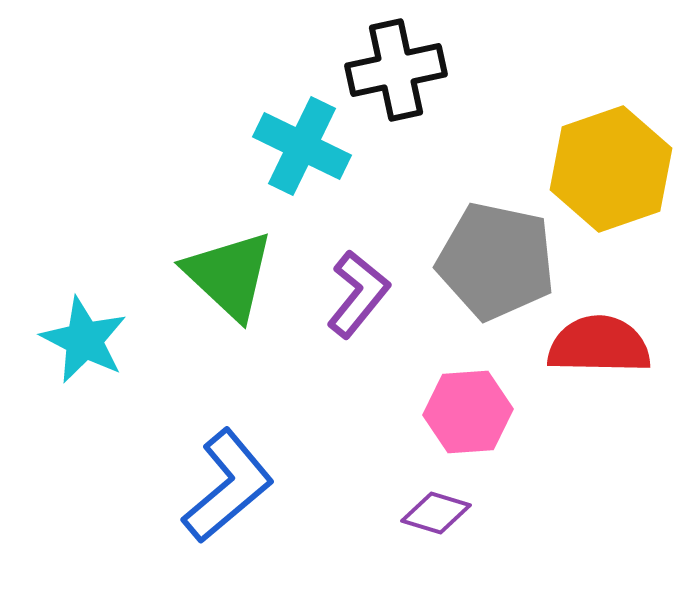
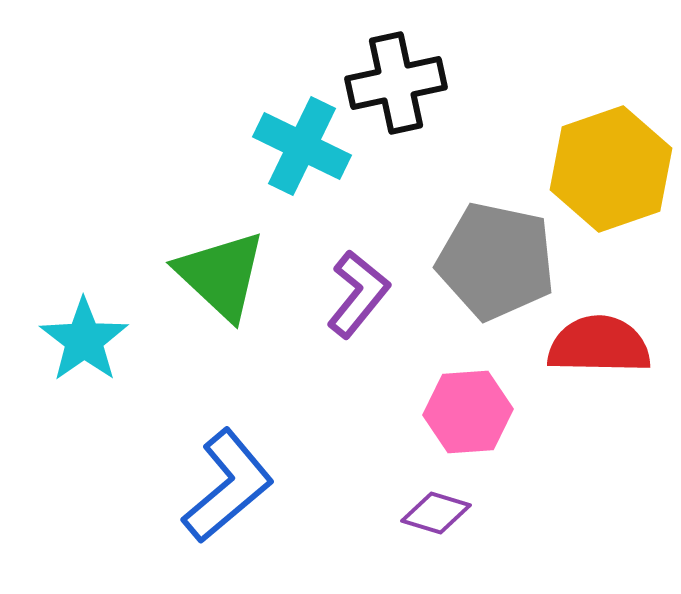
black cross: moved 13 px down
green triangle: moved 8 px left
cyan star: rotated 10 degrees clockwise
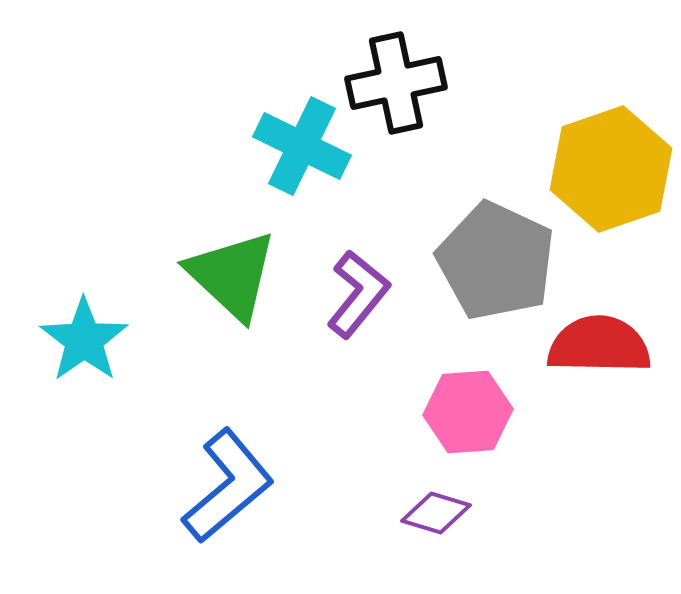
gray pentagon: rotated 13 degrees clockwise
green triangle: moved 11 px right
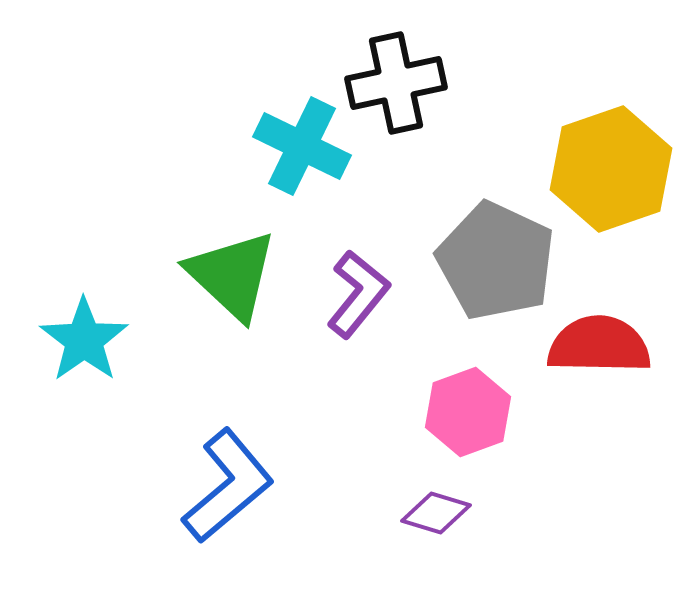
pink hexagon: rotated 16 degrees counterclockwise
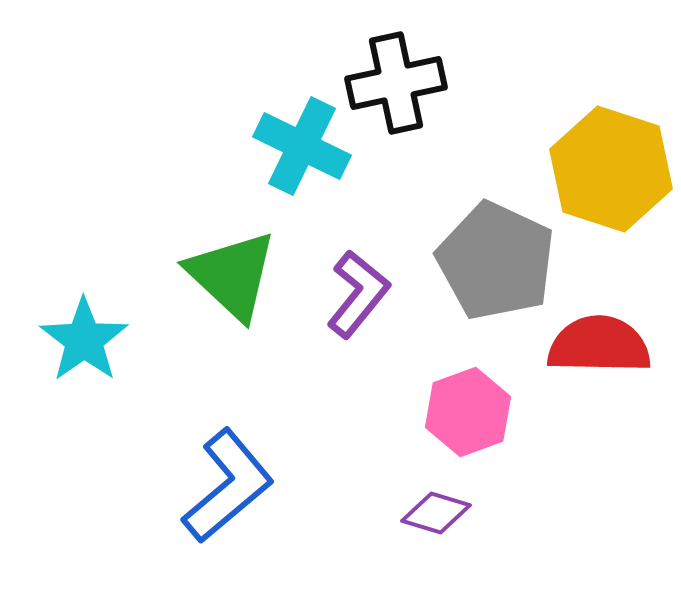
yellow hexagon: rotated 23 degrees counterclockwise
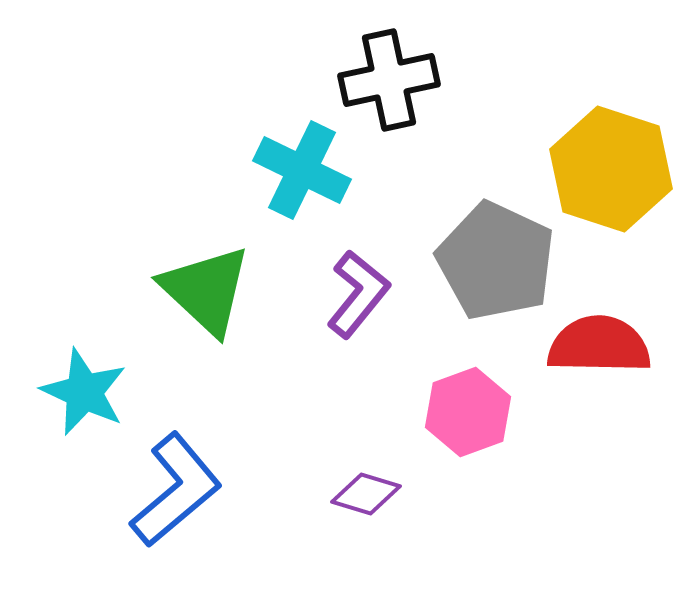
black cross: moved 7 px left, 3 px up
cyan cross: moved 24 px down
green triangle: moved 26 px left, 15 px down
cyan star: moved 52 px down; rotated 12 degrees counterclockwise
blue L-shape: moved 52 px left, 4 px down
purple diamond: moved 70 px left, 19 px up
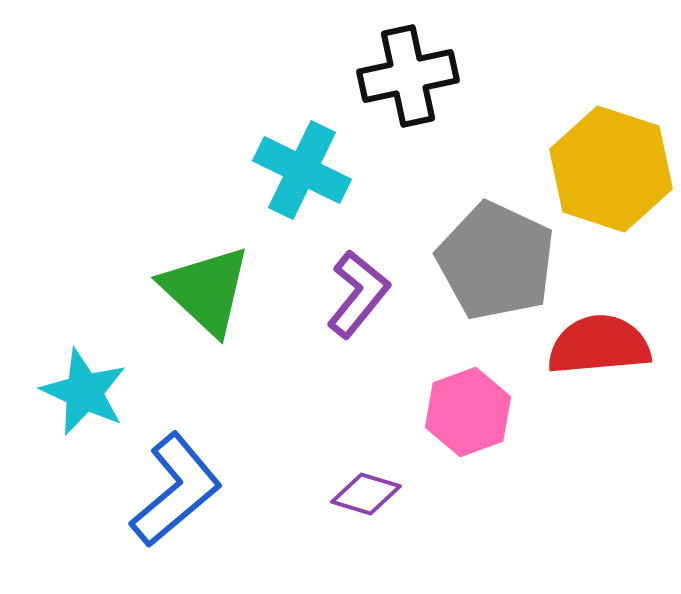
black cross: moved 19 px right, 4 px up
red semicircle: rotated 6 degrees counterclockwise
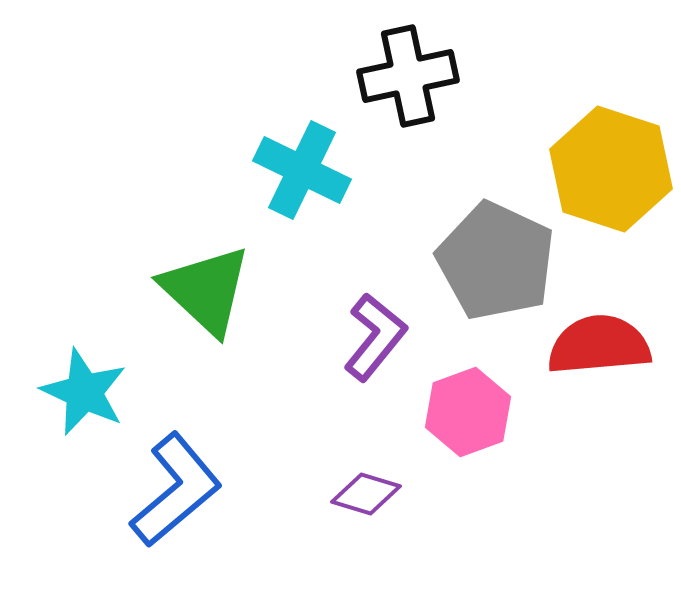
purple L-shape: moved 17 px right, 43 px down
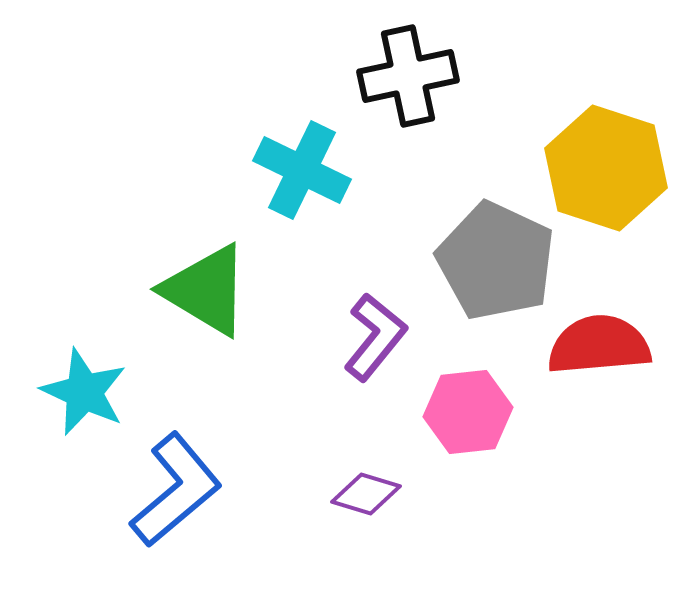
yellow hexagon: moved 5 px left, 1 px up
green triangle: rotated 12 degrees counterclockwise
pink hexagon: rotated 14 degrees clockwise
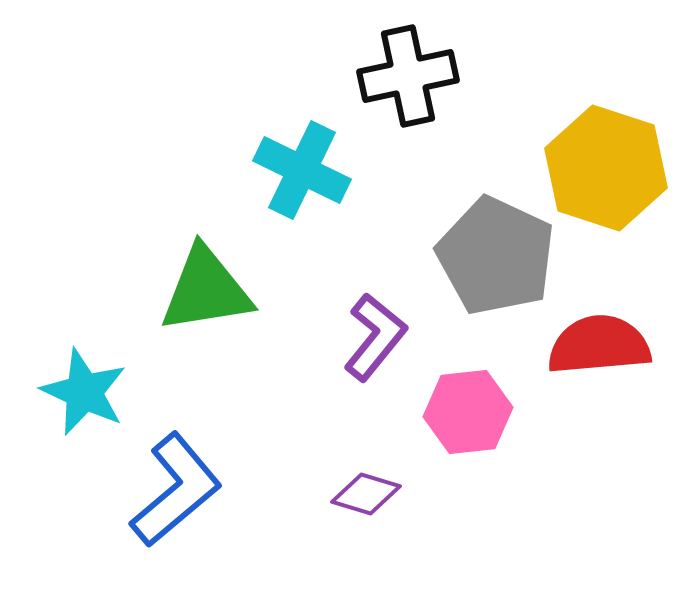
gray pentagon: moved 5 px up
green triangle: rotated 40 degrees counterclockwise
